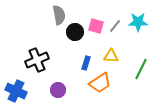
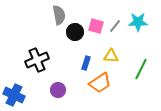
blue cross: moved 2 px left, 4 px down
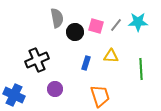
gray semicircle: moved 2 px left, 3 px down
gray line: moved 1 px right, 1 px up
green line: rotated 30 degrees counterclockwise
orange trapezoid: moved 13 px down; rotated 75 degrees counterclockwise
purple circle: moved 3 px left, 1 px up
